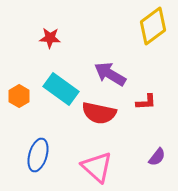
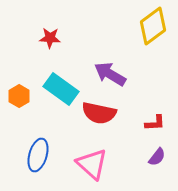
red L-shape: moved 9 px right, 21 px down
pink triangle: moved 5 px left, 3 px up
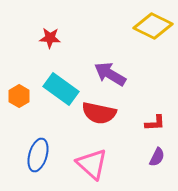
yellow diamond: rotated 63 degrees clockwise
purple semicircle: rotated 12 degrees counterclockwise
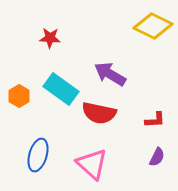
red L-shape: moved 3 px up
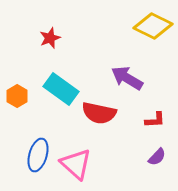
red star: rotated 25 degrees counterclockwise
purple arrow: moved 17 px right, 4 px down
orange hexagon: moved 2 px left
purple semicircle: rotated 18 degrees clockwise
pink triangle: moved 16 px left
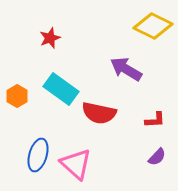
purple arrow: moved 1 px left, 9 px up
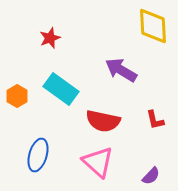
yellow diamond: rotated 60 degrees clockwise
purple arrow: moved 5 px left, 1 px down
red semicircle: moved 4 px right, 8 px down
red L-shape: rotated 80 degrees clockwise
purple semicircle: moved 6 px left, 19 px down
pink triangle: moved 22 px right, 2 px up
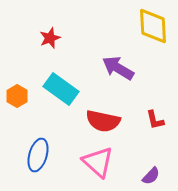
purple arrow: moved 3 px left, 2 px up
